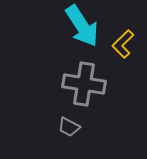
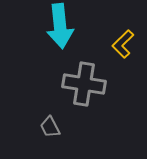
cyan arrow: moved 22 px left; rotated 27 degrees clockwise
gray trapezoid: moved 19 px left; rotated 35 degrees clockwise
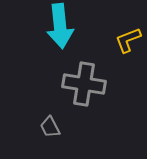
yellow L-shape: moved 5 px right, 4 px up; rotated 24 degrees clockwise
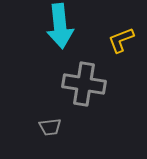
yellow L-shape: moved 7 px left
gray trapezoid: rotated 70 degrees counterclockwise
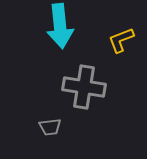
gray cross: moved 3 px down
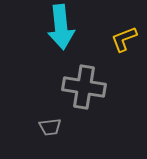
cyan arrow: moved 1 px right, 1 px down
yellow L-shape: moved 3 px right, 1 px up
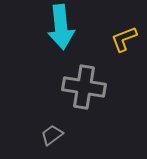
gray trapezoid: moved 2 px right, 8 px down; rotated 150 degrees clockwise
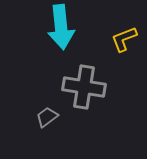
gray trapezoid: moved 5 px left, 18 px up
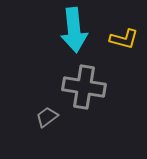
cyan arrow: moved 13 px right, 3 px down
yellow L-shape: rotated 144 degrees counterclockwise
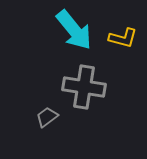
cyan arrow: rotated 33 degrees counterclockwise
yellow L-shape: moved 1 px left, 1 px up
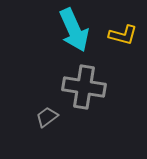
cyan arrow: rotated 15 degrees clockwise
yellow L-shape: moved 3 px up
